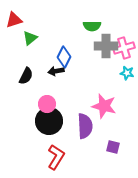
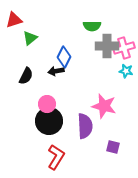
gray cross: moved 1 px right
cyan star: moved 1 px left, 2 px up
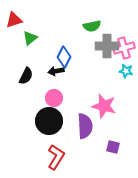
green semicircle: rotated 12 degrees counterclockwise
pink circle: moved 7 px right, 6 px up
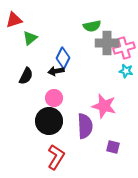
gray cross: moved 3 px up
blue diamond: moved 1 px left, 1 px down
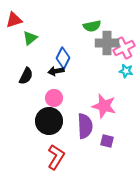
pink cross: rotated 10 degrees counterclockwise
purple square: moved 6 px left, 6 px up
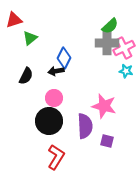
green semicircle: moved 18 px right; rotated 30 degrees counterclockwise
blue diamond: moved 1 px right
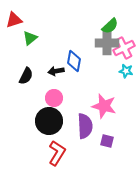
blue diamond: moved 10 px right, 3 px down; rotated 15 degrees counterclockwise
red L-shape: moved 1 px right, 4 px up
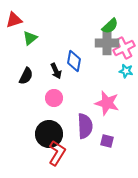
black arrow: rotated 105 degrees counterclockwise
pink star: moved 3 px right, 3 px up
black circle: moved 13 px down
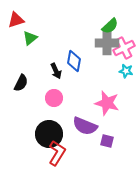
red triangle: moved 2 px right
black semicircle: moved 5 px left, 7 px down
purple semicircle: rotated 115 degrees clockwise
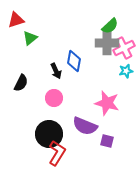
cyan star: rotated 24 degrees counterclockwise
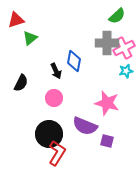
green semicircle: moved 7 px right, 10 px up
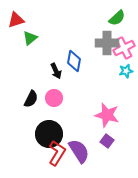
green semicircle: moved 2 px down
black semicircle: moved 10 px right, 16 px down
pink star: moved 12 px down
purple semicircle: moved 6 px left, 25 px down; rotated 145 degrees counterclockwise
purple square: rotated 24 degrees clockwise
